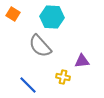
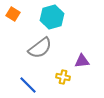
cyan hexagon: rotated 20 degrees counterclockwise
gray semicircle: moved 2 px down; rotated 85 degrees counterclockwise
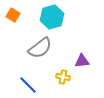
orange square: moved 1 px down
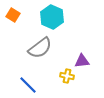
cyan hexagon: rotated 20 degrees counterclockwise
yellow cross: moved 4 px right, 1 px up
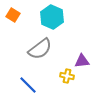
gray semicircle: moved 1 px down
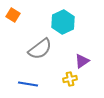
cyan hexagon: moved 11 px right, 5 px down; rotated 10 degrees clockwise
purple triangle: rotated 28 degrees counterclockwise
yellow cross: moved 3 px right, 3 px down; rotated 24 degrees counterclockwise
blue line: moved 1 px up; rotated 36 degrees counterclockwise
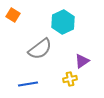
blue line: rotated 18 degrees counterclockwise
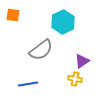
orange square: rotated 24 degrees counterclockwise
gray semicircle: moved 1 px right, 1 px down
yellow cross: moved 5 px right; rotated 24 degrees clockwise
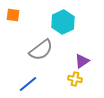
blue line: rotated 30 degrees counterclockwise
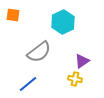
gray semicircle: moved 2 px left, 2 px down
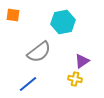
cyan hexagon: rotated 15 degrees clockwise
